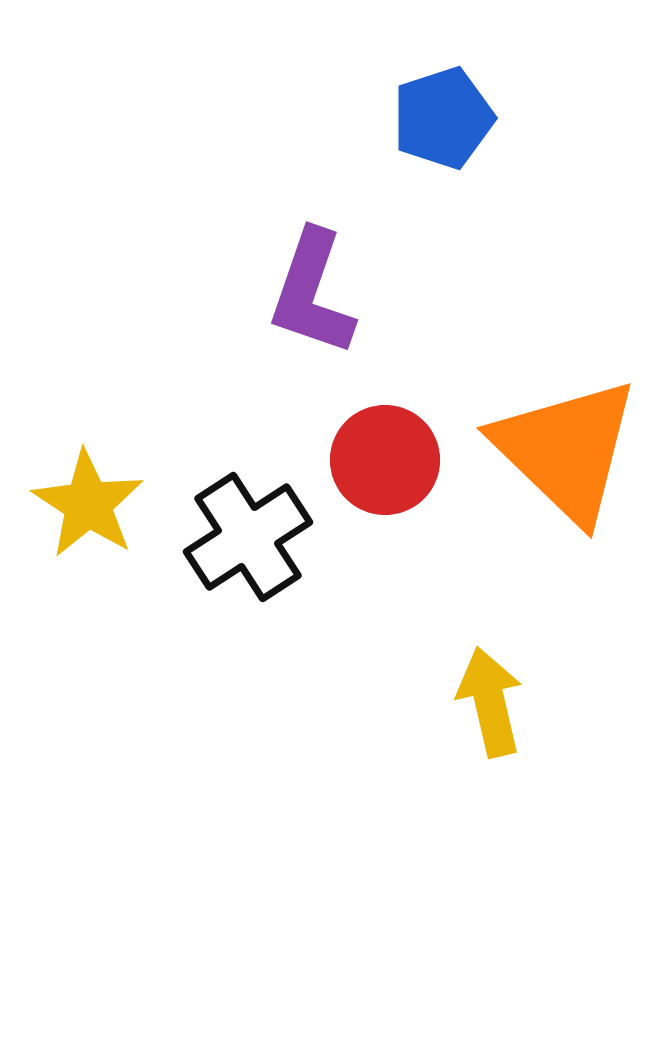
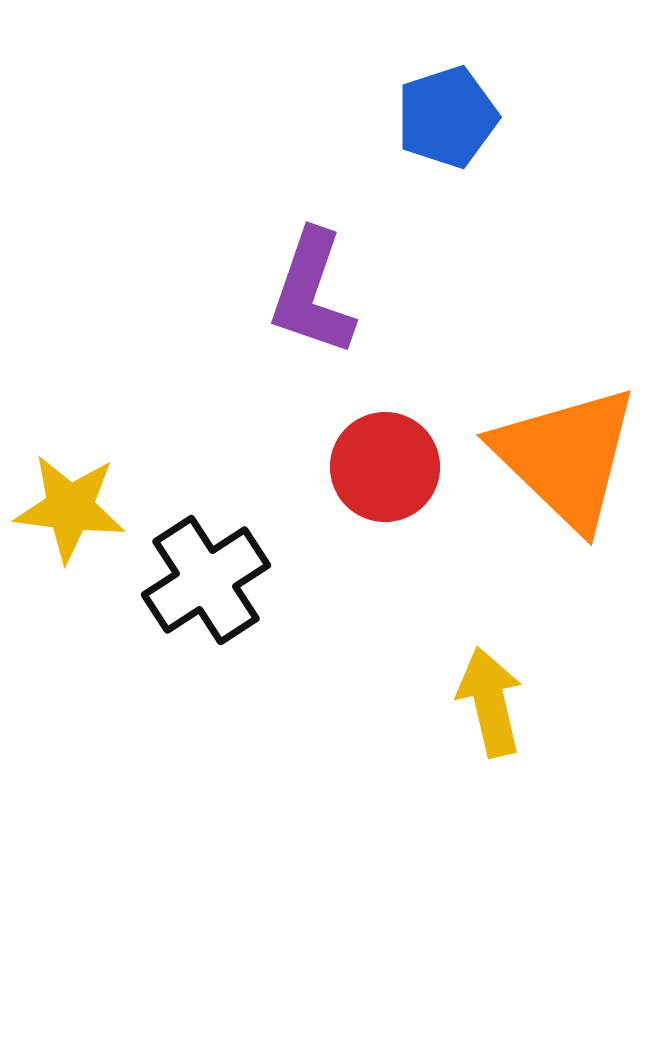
blue pentagon: moved 4 px right, 1 px up
orange triangle: moved 7 px down
red circle: moved 7 px down
yellow star: moved 18 px left, 4 px down; rotated 26 degrees counterclockwise
black cross: moved 42 px left, 43 px down
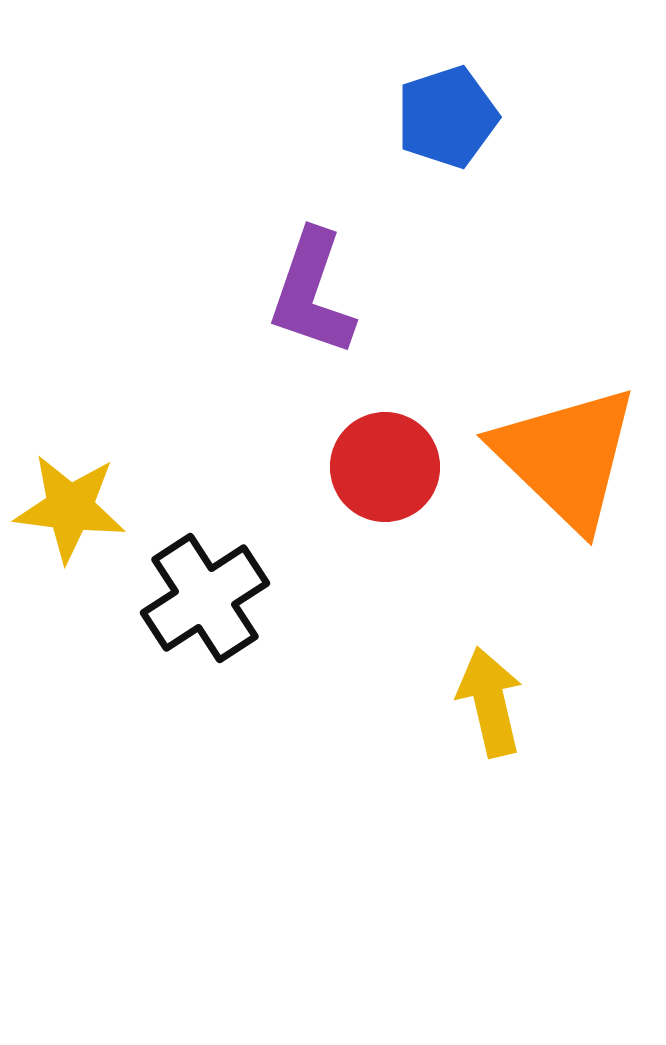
black cross: moved 1 px left, 18 px down
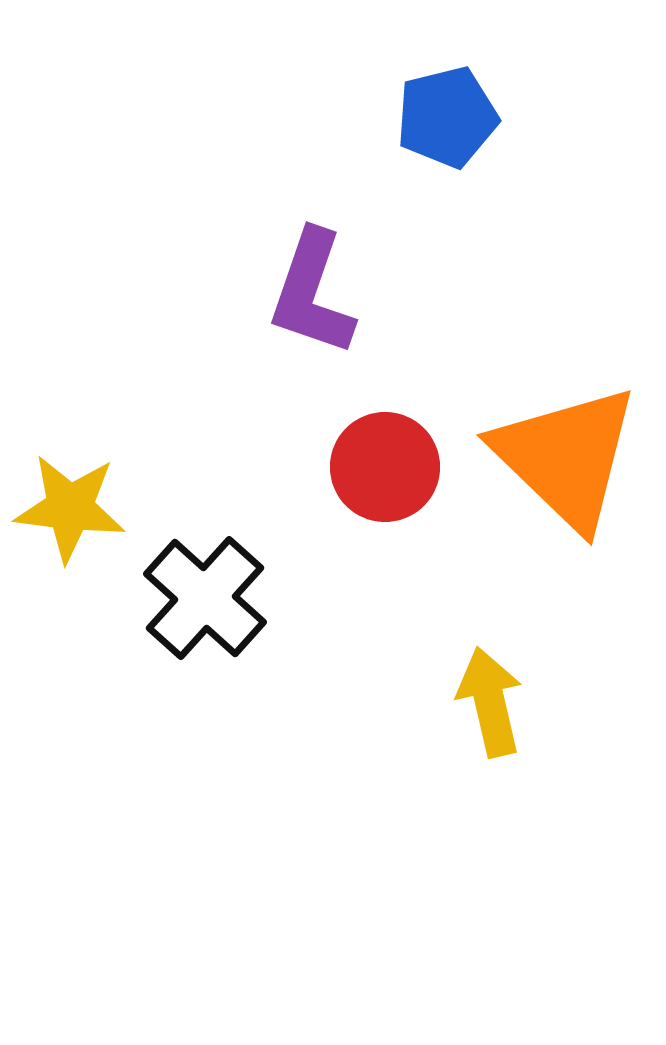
blue pentagon: rotated 4 degrees clockwise
black cross: rotated 15 degrees counterclockwise
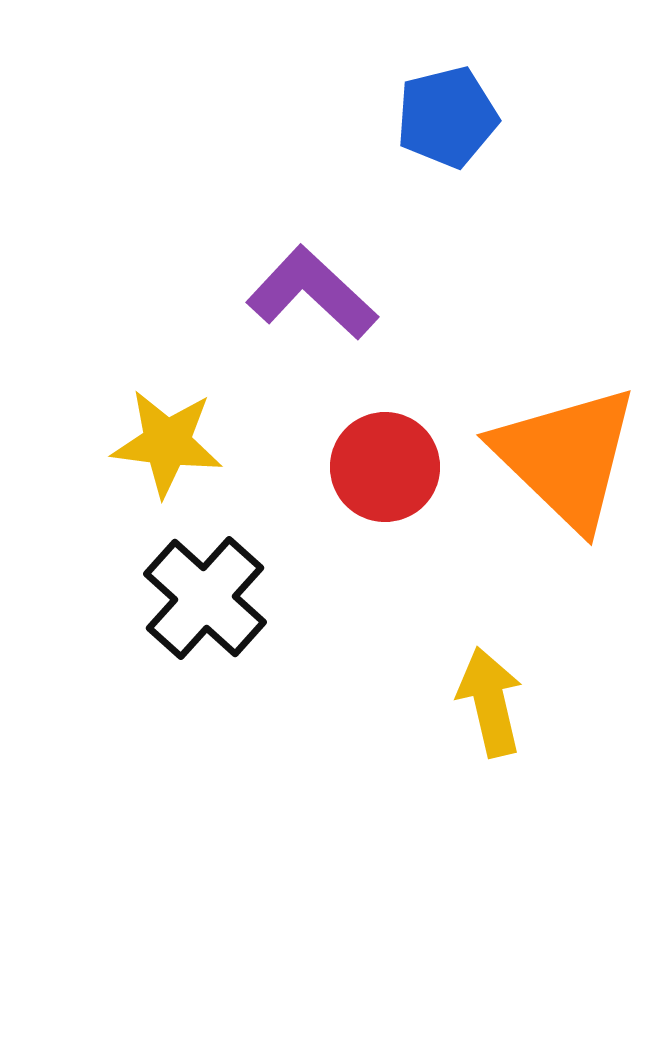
purple L-shape: rotated 114 degrees clockwise
yellow star: moved 97 px right, 65 px up
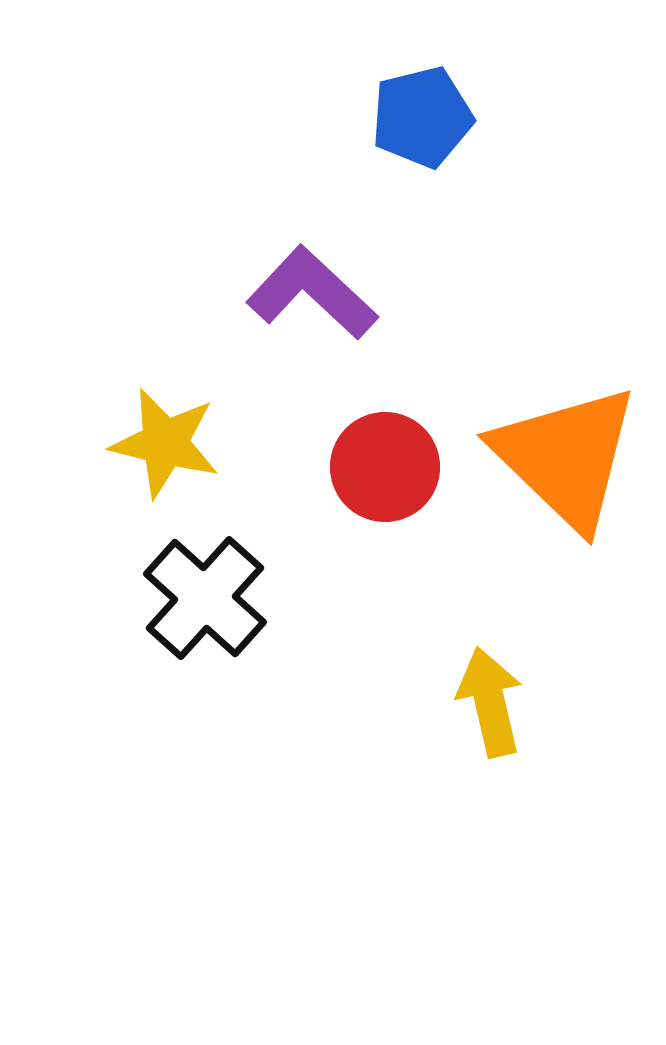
blue pentagon: moved 25 px left
yellow star: moved 2 px left; rotated 7 degrees clockwise
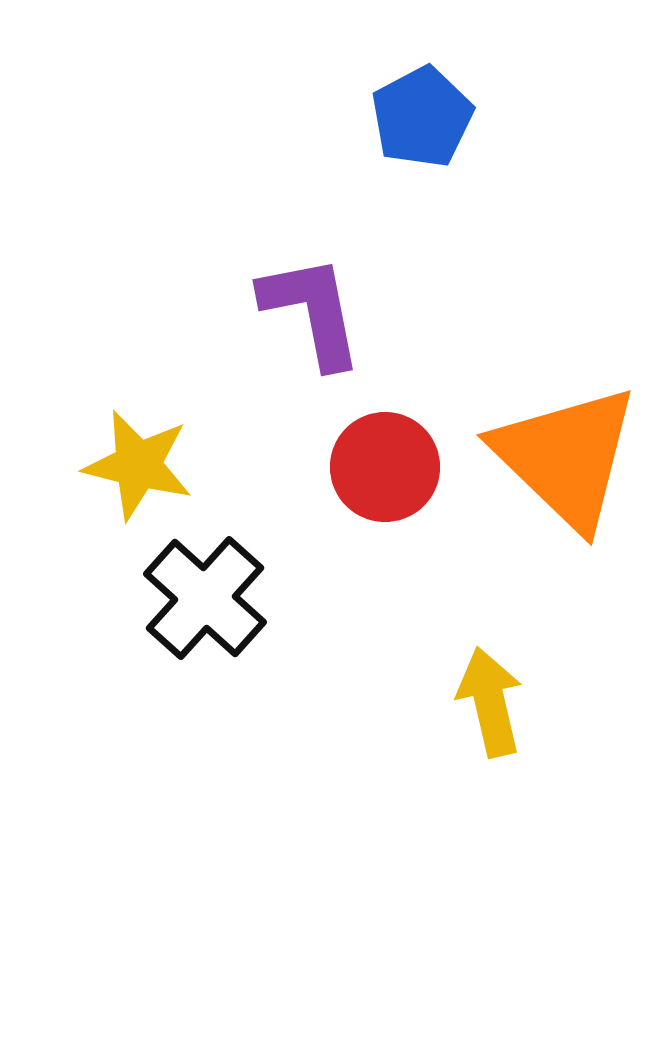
blue pentagon: rotated 14 degrees counterclockwise
purple L-shape: moved 18 px down; rotated 36 degrees clockwise
yellow star: moved 27 px left, 22 px down
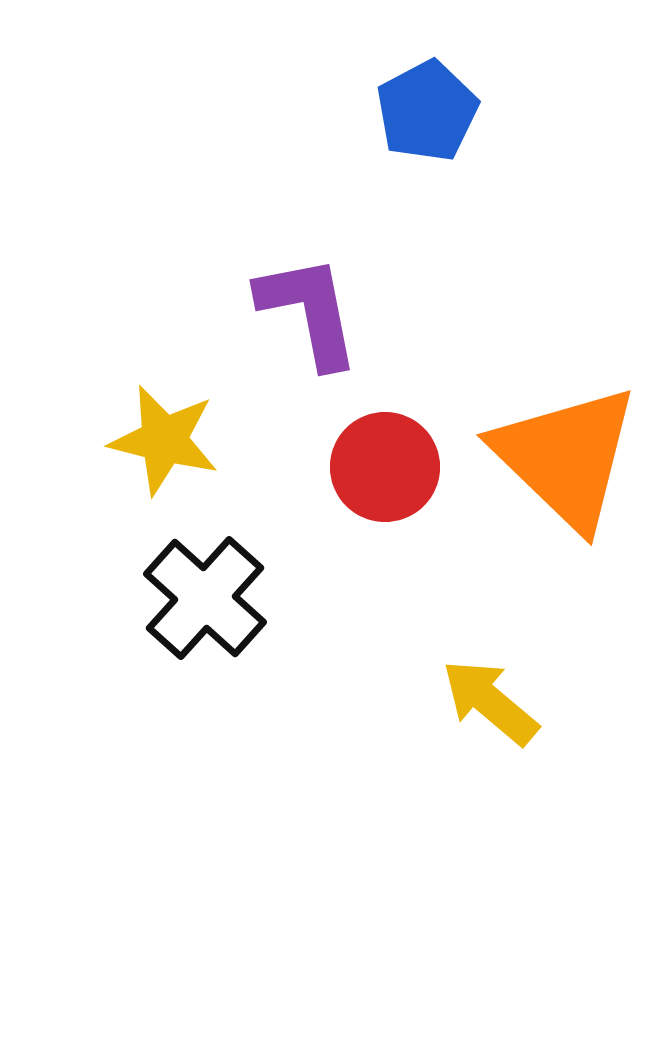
blue pentagon: moved 5 px right, 6 px up
purple L-shape: moved 3 px left
yellow star: moved 26 px right, 25 px up
yellow arrow: rotated 37 degrees counterclockwise
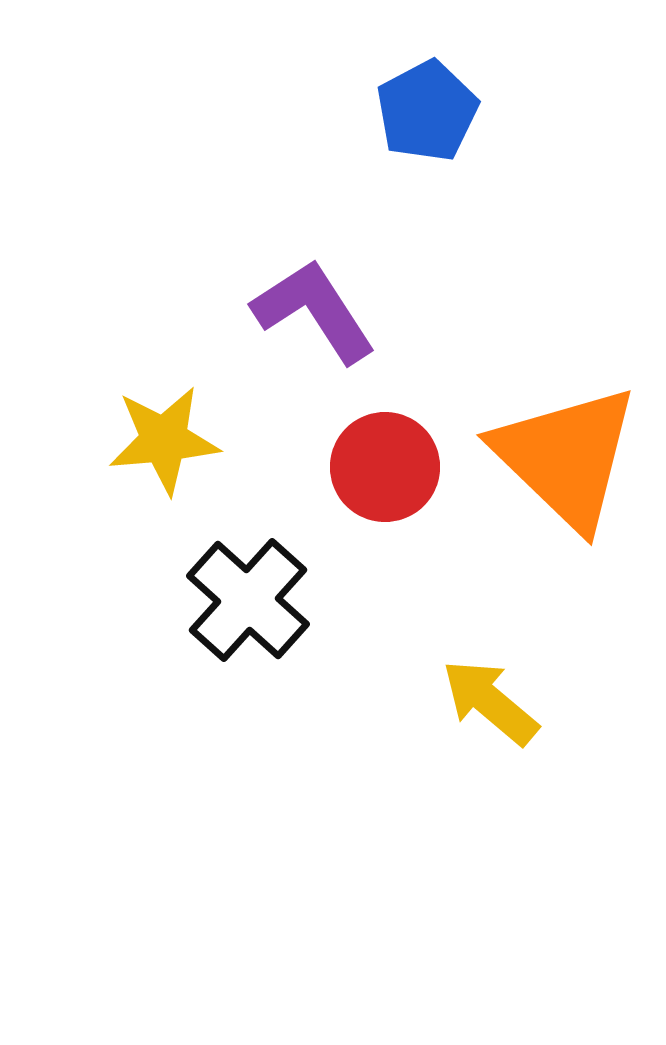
purple L-shape: moved 5 px right; rotated 22 degrees counterclockwise
yellow star: rotated 19 degrees counterclockwise
black cross: moved 43 px right, 2 px down
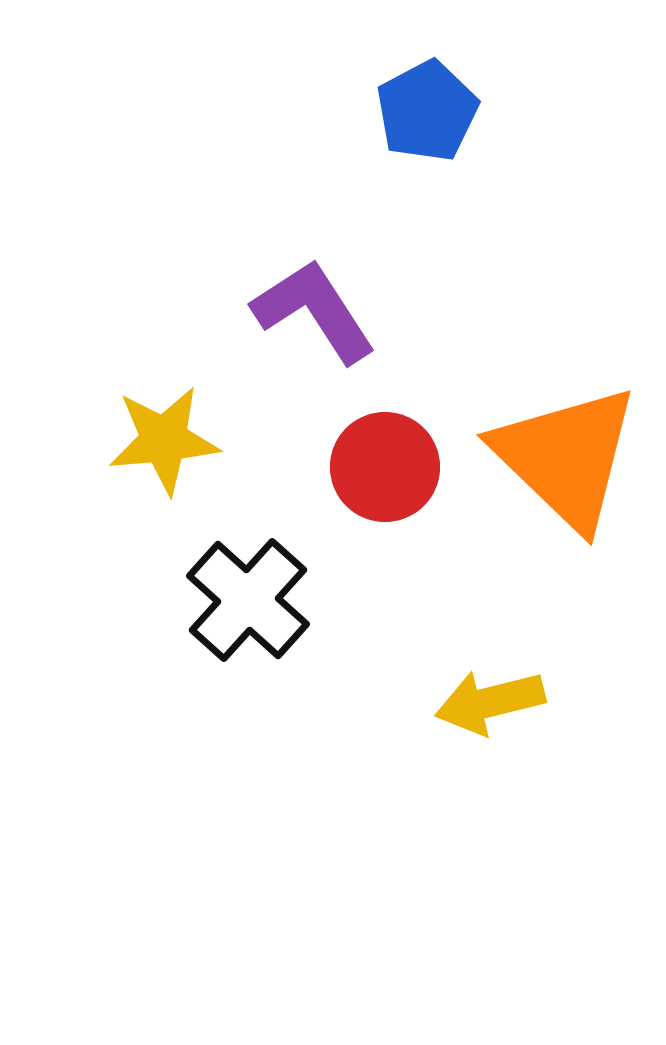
yellow arrow: rotated 54 degrees counterclockwise
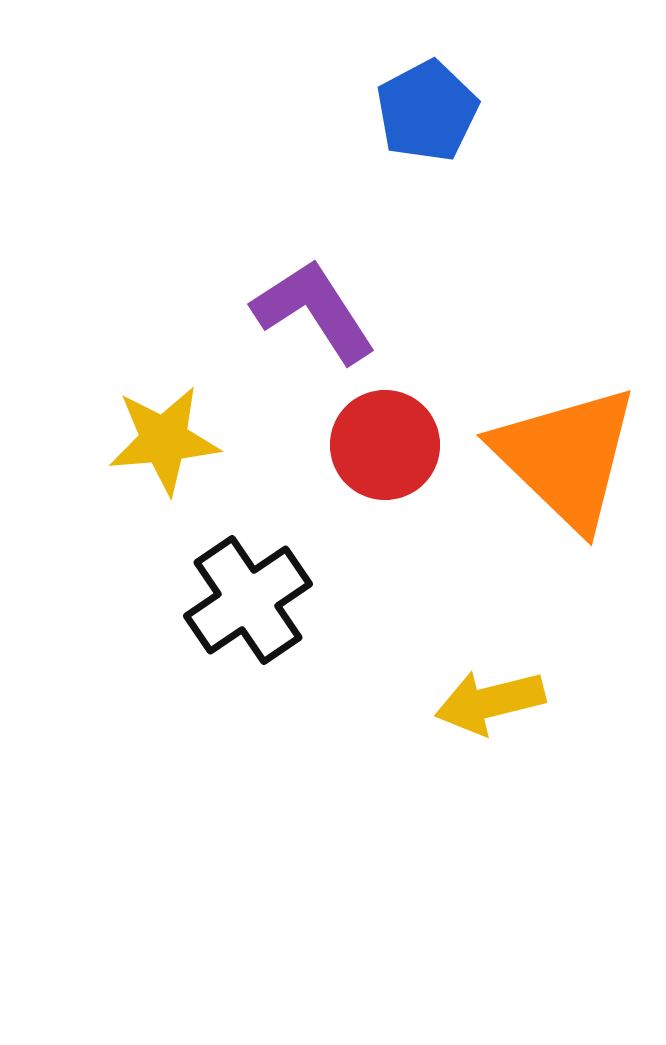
red circle: moved 22 px up
black cross: rotated 14 degrees clockwise
